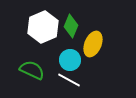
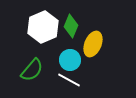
green semicircle: rotated 105 degrees clockwise
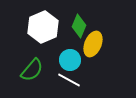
green diamond: moved 8 px right
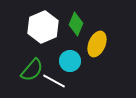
green diamond: moved 3 px left, 2 px up
yellow ellipse: moved 4 px right
cyan circle: moved 1 px down
white line: moved 15 px left, 1 px down
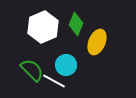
yellow ellipse: moved 2 px up
cyan circle: moved 4 px left, 4 px down
green semicircle: rotated 85 degrees counterclockwise
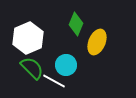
white hexagon: moved 15 px left, 11 px down
green semicircle: moved 2 px up
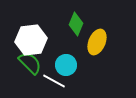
white hexagon: moved 3 px right, 2 px down; rotated 16 degrees clockwise
green semicircle: moved 2 px left, 5 px up
